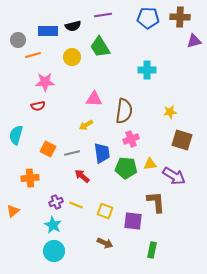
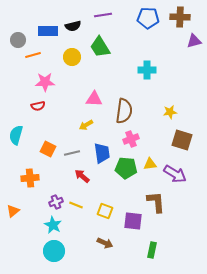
purple arrow: moved 1 px right, 2 px up
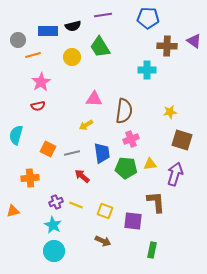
brown cross: moved 13 px left, 29 px down
purple triangle: rotated 49 degrees clockwise
pink star: moved 4 px left; rotated 30 degrees counterclockwise
purple arrow: rotated 105 degrees counterclockwise
orange triangle: rotated 24 degrees clockwise
brown arrow: moved 2 px left, 2 px up
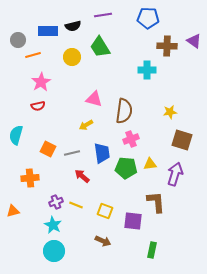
pink triangle: rotated 12 degrees clockwise
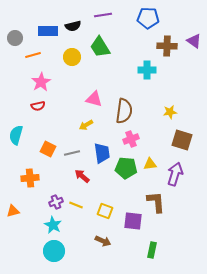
gray circle: moved 3 px left, 2 px up
